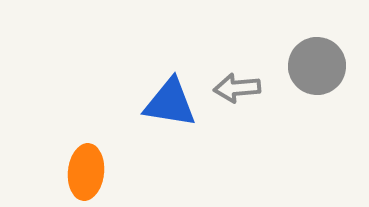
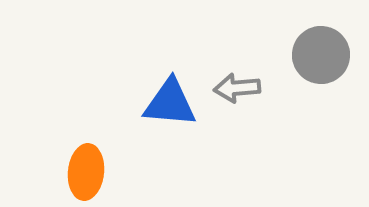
gray circle: moved 4 px right, 11 px up
blue triangle: rotated 4 degrees counterclockwise
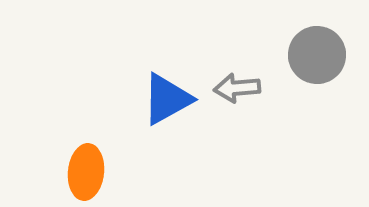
gray circle: moved 4 px left
blue triangle: moved 3 px left, 4 px up; rotated 34 degrees counterclockwise
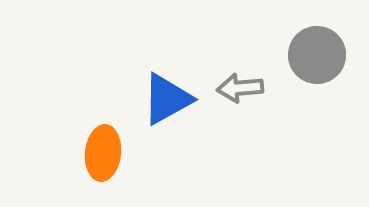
gray arrow: moved 3 px right
orange ellipse: moved 17 px right, 19 px up
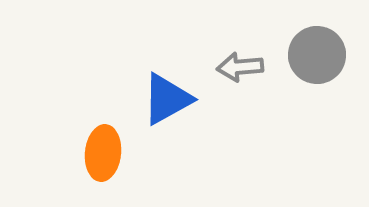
gray arrow: moved 21 px up
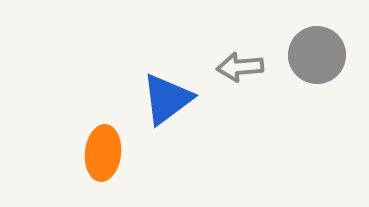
blue triangle: rotated 8 degrees counterclockwise
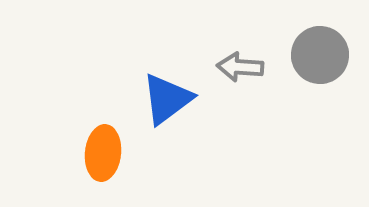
gray circle: moved 3 px right
gray arrow: rotated 9 degrees clockwise
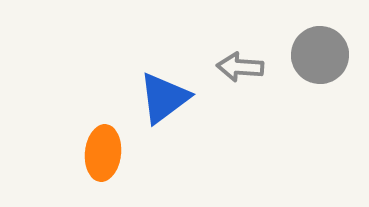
blue triangle: moved 3 px left, 1 px up
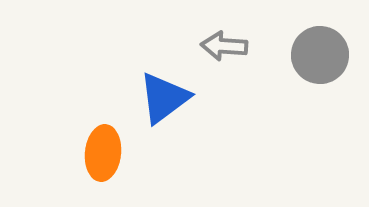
gray arrow: moved 16 px left, 21 px up
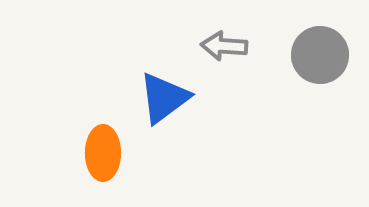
orange ellipse: rotated 6 degrees counterclockwise
